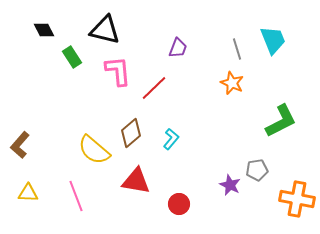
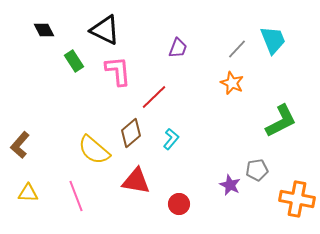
black triangle: rotated 12 degrees clockwise
gray line: rotated 60 degrees clockwise
green rectangle: moved 2 px right, 4 px down
red line: moved 9 px down
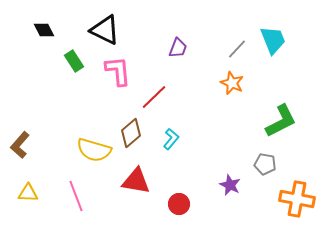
yellow semicircle: rotated 24 degrees counterclockwise
gray pentagon: moved 8 px right, 6 px up; rotated 20 degrees clockwise
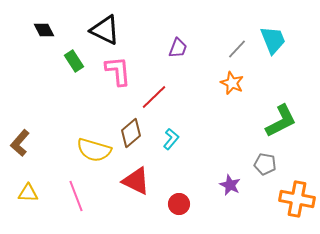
brown L-shape: moved 2 px up
red triangle: rotated 16 degrees clockwise
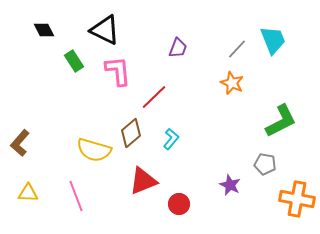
red triangle: moved 7 px right; rotated 48 degrees counterclockwise
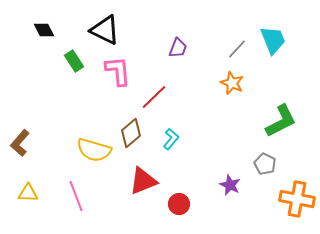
gray pentagon: rotated 15 degrees clockwise
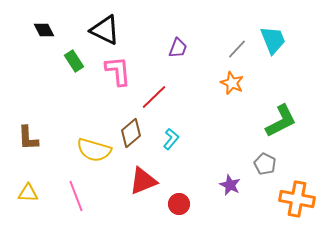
brown L-shape: moved 8 px right, 5 px up; rotated 44 degrees counterclockwise
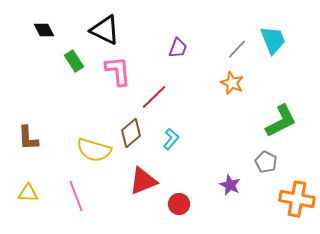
gray pentagon: moved 1 px right, 2 px up
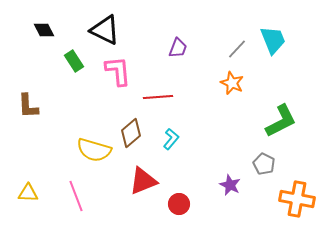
red line: moved 4 px right; rotated 40 degrees clockwise
brown L-shape: moved 32 px up
gray pentagon: moved 2 px left, 2 px down
